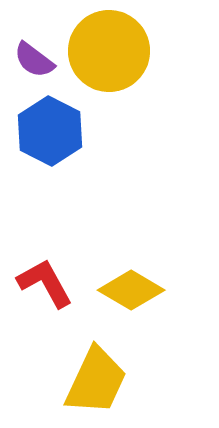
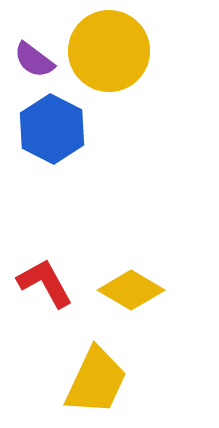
blue hexagon: moved 2 px right, 2 px up
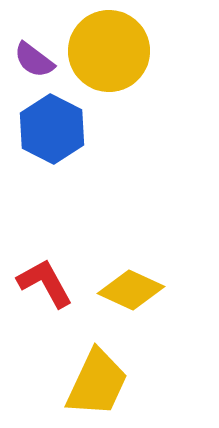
yellow diamond: rotated 6 degrees counterclockwise
yellow trapezoid: moved 1 px right, 2 px down
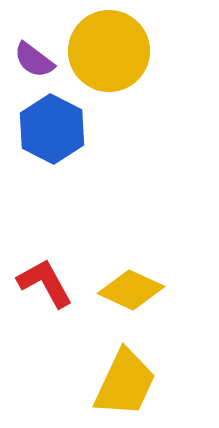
yellow trapezoid: moved 28 px right
